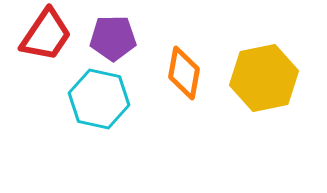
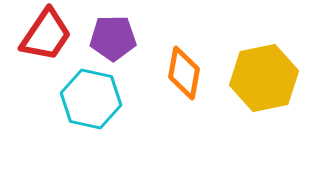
cyan hexagon: moved 8 px left
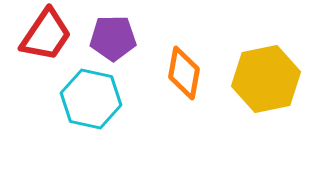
yellow hexagon: moved 2 px right, 1 px down
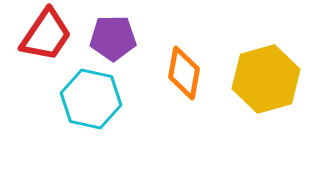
yellow hexagon: rotated 4 degrees counterclockwise
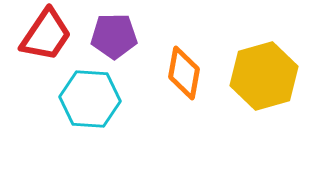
purple pentagon: moved 1 px right, 2 px up
yellow hexagon: moved 2 px left, 3 px up
cyan hexagon: moved 1 px left; rotated 8 degrees counterclockwise
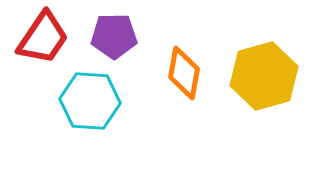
red trapezoid: moved 3 px left, 3 px down
cyan hexagon: moved 2 px down
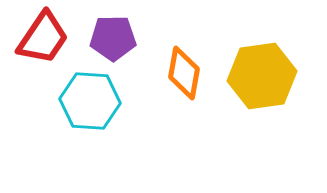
purple pentagon: moved 1 px left, 2 px down
yellow hexagon: moved 2 px left; rotated 8 degrees clockwise
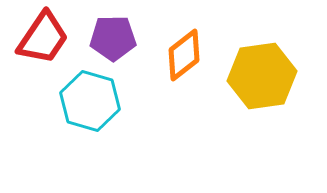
orange diamond: moved 18 px up; rotated 42 degrees clockwise
cyan hexagon: rotated 12 degrees clockwise
